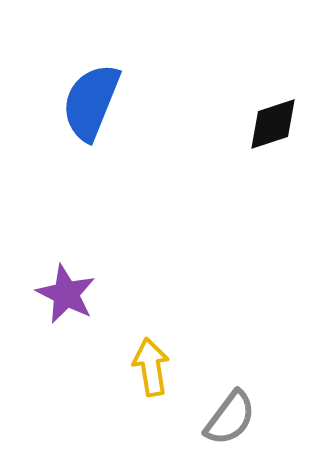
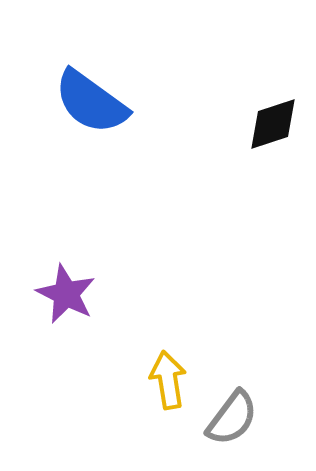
blue semicircle: rotated 76 degrees counterclockwise
yellow arrow: moved 17 px right, 13 px down
gray semicircle: moved 2 px right
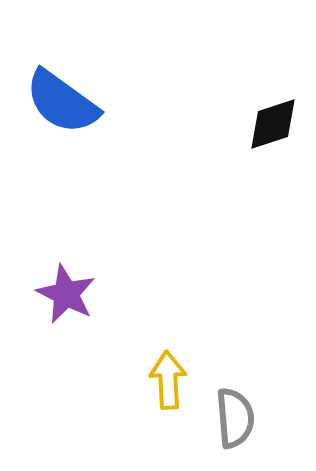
blue semicircle: moved 29 px left
yellow arrow: rotated 6 degrees clockwise
gray semicircle: moved 3 px right; rotated 42 degrees counterclockwise
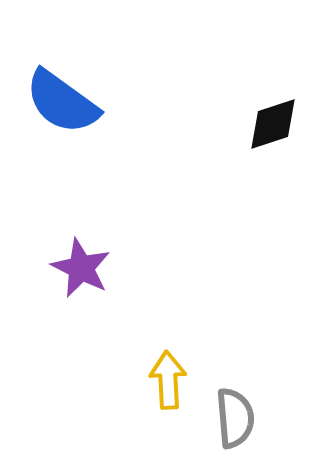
purple star: moved 15 px right, 26 px up
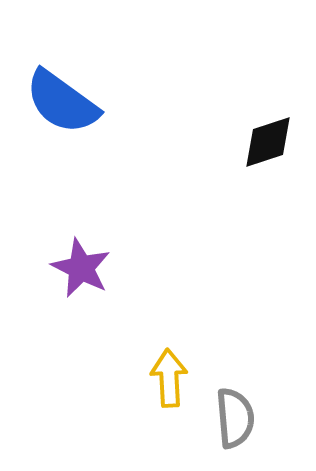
black diamond: moved 5 px left, 18 px down
yellow arrow: moved 1 px right, 2 px up
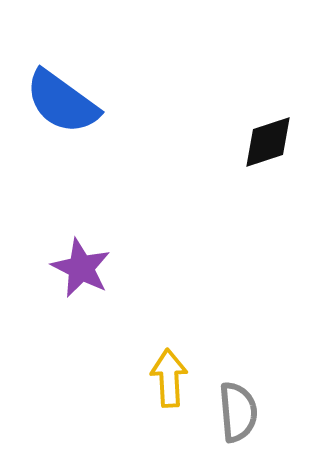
gray semicircle: moved 3 px right, 6 px up
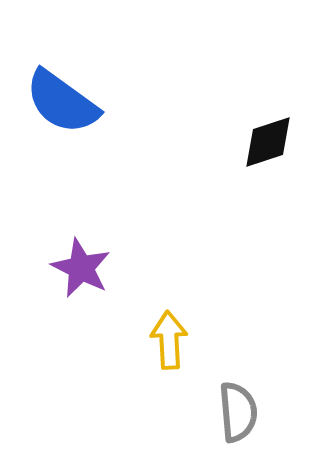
yellow arrow: moved 38 px up
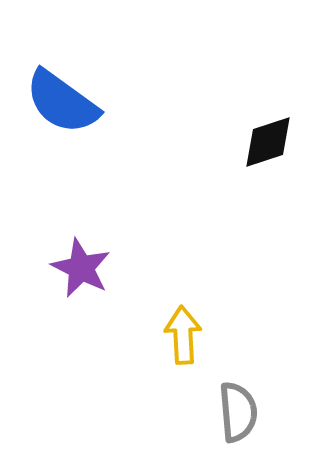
yellow arrow: moved 14 px right, 5 px up
